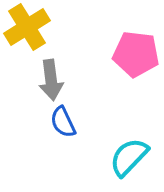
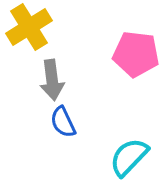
yellow cross: moved 2 px right
gray arrow: moved 1 px right
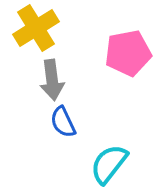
yellow cross: moved 7 px right, 1 px down
pink pentagon: moved 8 px left, 1 px up; rotated 18 degrees counterclockwise
cyan semicircle: moved 20 px left, 7 px down; rotated 6 degrees counterclockwise
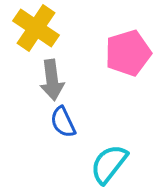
yellow cross: rotated 24 degrees counterclockwise
pink pentagon: rotated 6 degrees counterclockwise
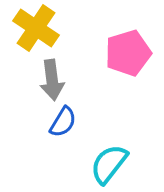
blue semicircle: rotated 124 degrees counterclockwise
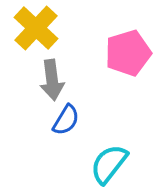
yellow cross: rotated 9 degrees clockwise
blue semicircle: moved 3 px right, 2 px up
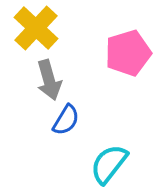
gray arrow: moved 3 px left; rotated 9 degrees counterclockwise
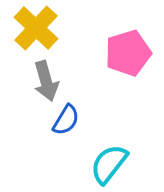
gray arrow: moved 3 px left, 1 px down
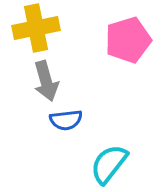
yellow cross: rotated 36 degrees clockwise
pink pentagon: moved 13 px up
blue semicircle: rotated 52 degrees clockwise
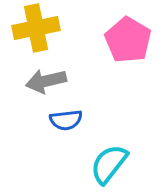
pink pentagon: rotated 24 degrees counterclockwise
gray arrow: rotated 93 degrees clockwise
